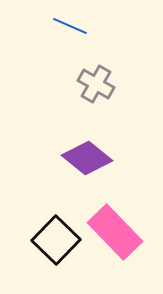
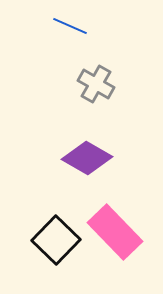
purple diamond: rotated 9 degrees counterclockwise
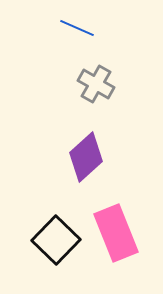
blue line: moved 7 px right, 2 px down
purple diamond: moved 1 px left, 1 px up; rotated 72 degrees counterclockwise
pink rectangle: moved 1 px right, 1 px down; rotated 22 degrees clockwise
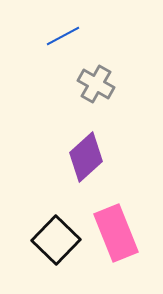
blue line: moved 14 px left, 8 px down; rotated 52 degrees counterclockwise
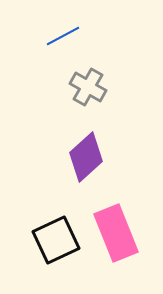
gray cross: moved 8 px left, 3 px down
black square: rotated 21 degrees clockwise
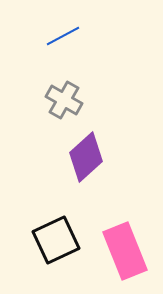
gray cross: moved 24 px left, 13 px down
pink rectangle: moved 9 px right, 18 px down
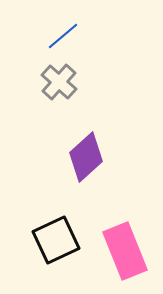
blue line: rotated 12 degrees counterclockwise
gray cross: moved 5 px left, 18 px up; rotated 12 degrees clockwise
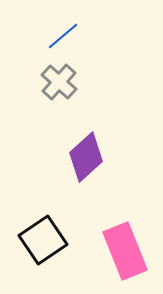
black square: moved 13 px left; rotated 9 degrees counterclockwise
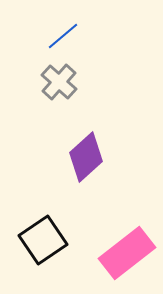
pink rectangle: moved 2 px right, 2 px down; rotated 74 degrees clockwise
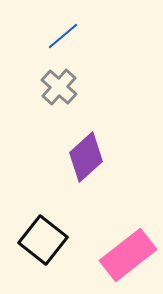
gray cross: moved 5 px down
black square: rotated 18 degrees counterclockwise
pink rectangle: moved 1 px right, 2 px down
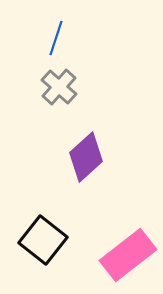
blue line: moved 7 px left, 2 px down; rotated 32 degrees counterclockwise
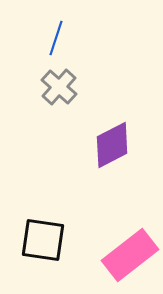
purple diamond: moved 26 px right, 12 px up; rotated 15 degrees clockwise
black square: rotated 30 degrees counterclockwise
pink rectangle: moved 2 px right
